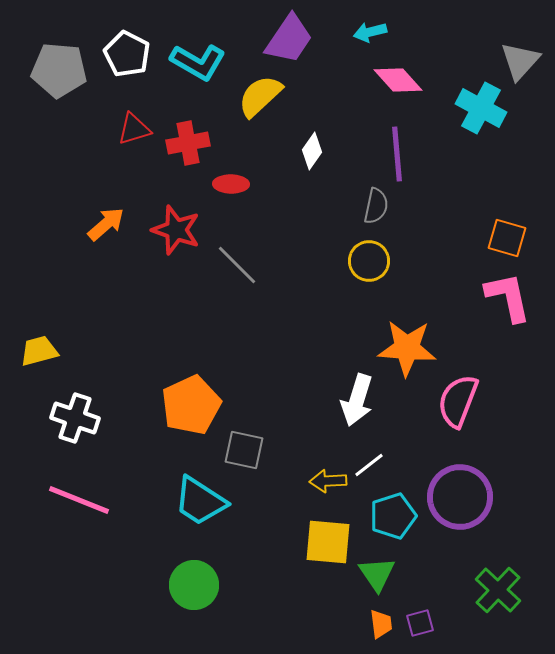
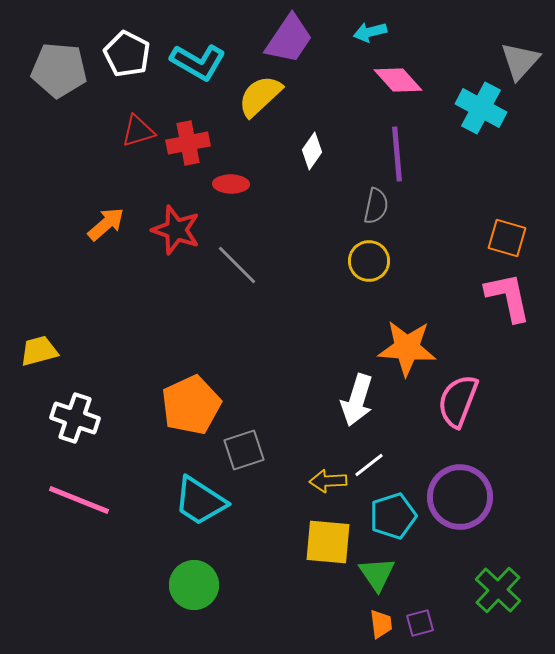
red triangle: moved 4 px right, 2 px down
gray square: rotated 30 degrees counterclockwise
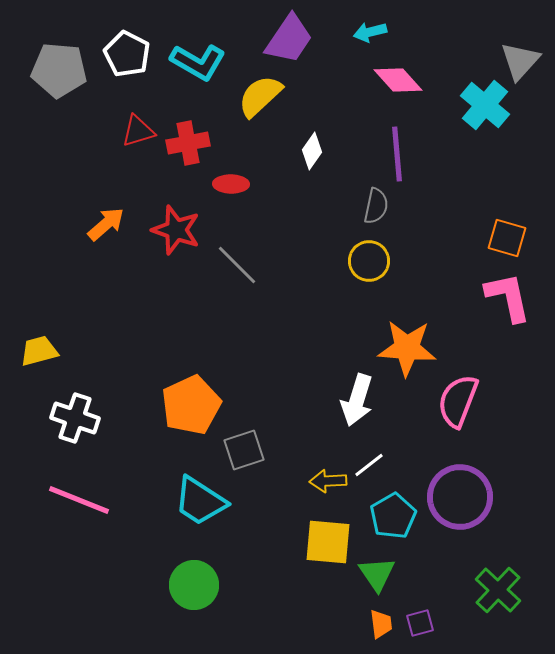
cyan cross: moved 4 px right, 3 px up; rotated 12 degrees clockwise
cyan pentagon: rotated 12 degrees counterclockwise
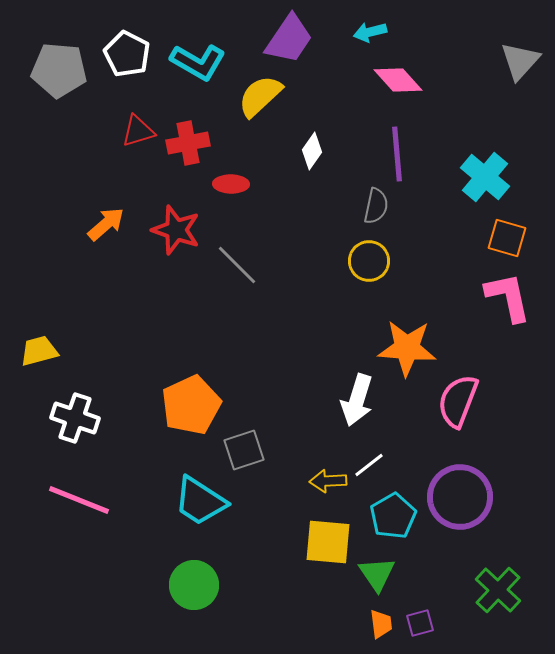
cyan cross: moved 72 px down
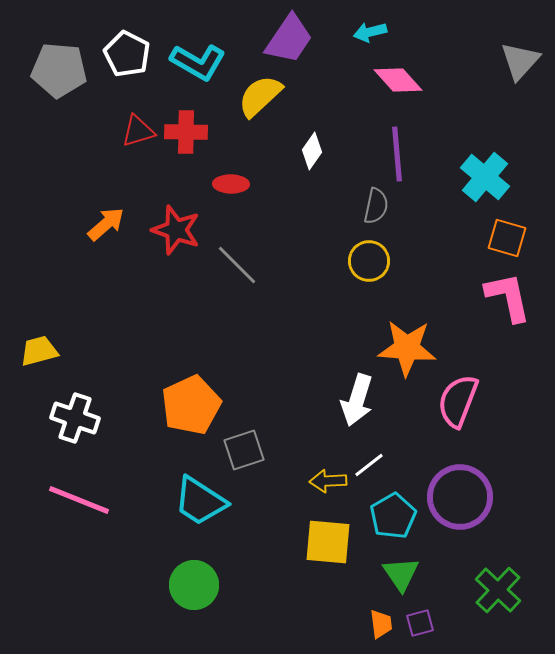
red cross: moved 2 px left, 11 px up; rotated 12 degrees clockwise
green triangle: moved 24 px right
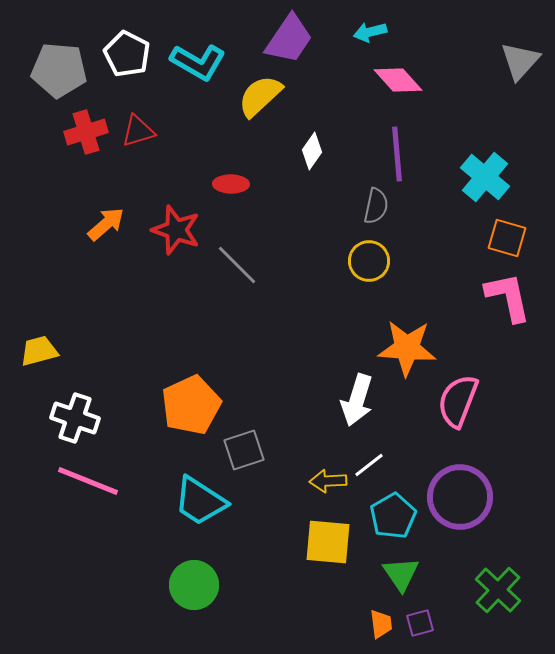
red cross: moved 100 px left; rotated 18 degrees counterclockwise
pink line: moved 9 px right, 19 px up
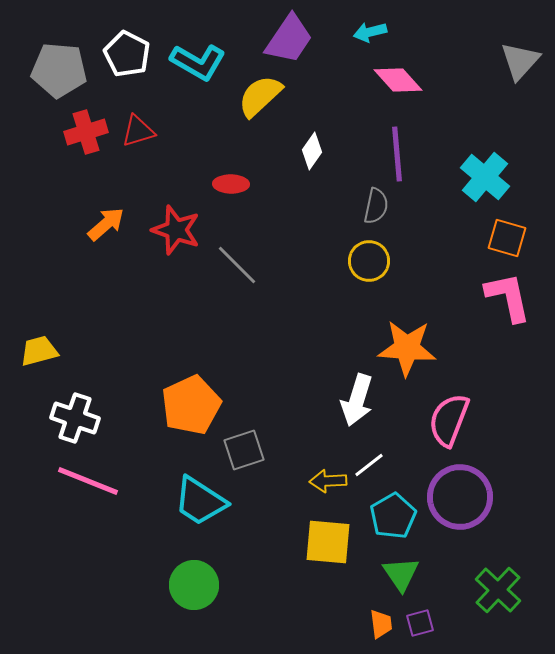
pink semicircle: moved 9 px left, 19 px down
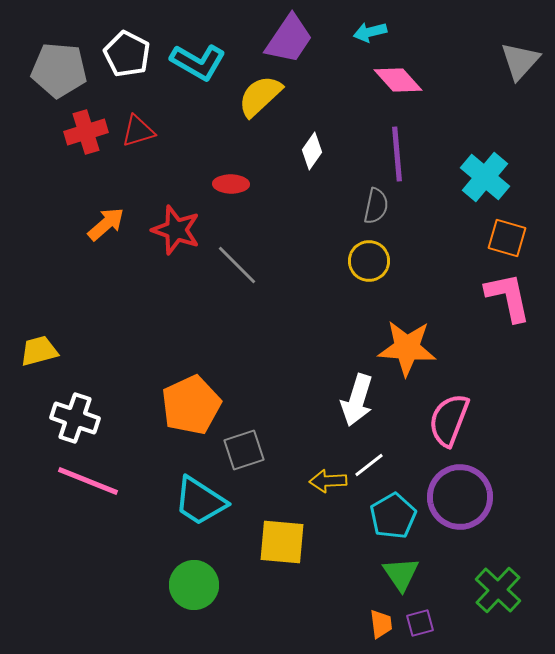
yellow square: moved 46 px left
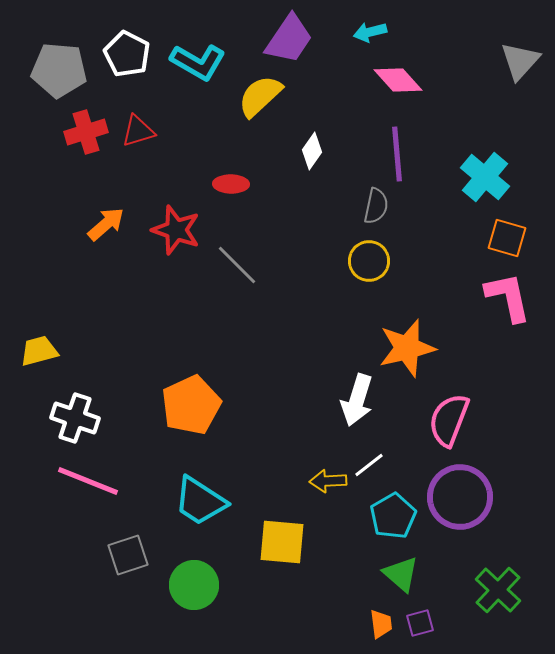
orange star: rotated 18 degrees counterclockwise
gray square: moved 116 px left, 105 px down
green triangle: rotated 15 degrees counterclockwise
